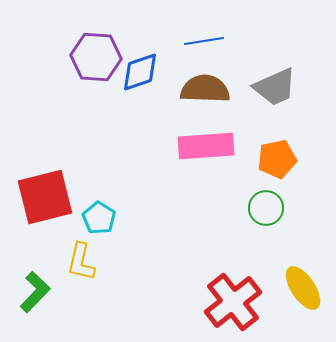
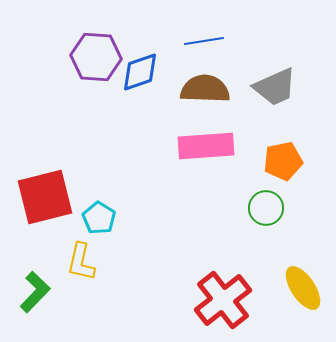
orange pentagon: moved 6 px right, 2 px down
red cross: moved 10 px left, 2 px up
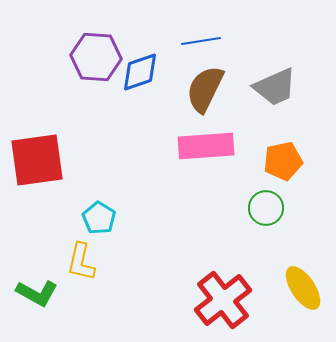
blue line: moved 3 px left
brown semicircle: rotated 66 degrees counterclockwise
red square: moved 8 px left, 37 px up; rotated 6 degrees clockwise
green L-shape: moved 2 px right, 1 px down; rotated 75 degrees clockwise
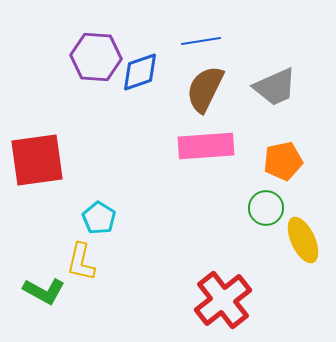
yellow ellipse: moved 48 px up; rotated 9 degrees clockwise
green L-shape: moved 7 px right, 2 px up
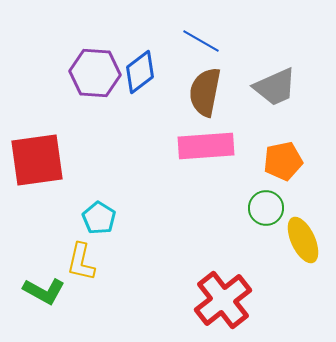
blue line: rotated 39 degrees clockwise
purple hexagon: moved 1 px left, 16 px down
blue diamond: rotated 18 degrees counterclockwise
brown semicircle: moved 3 px down; rotated 15 degrees counterclockwise
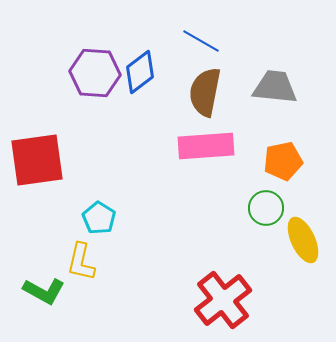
gray trapezoid: rotated 150 degrees counterclockwise
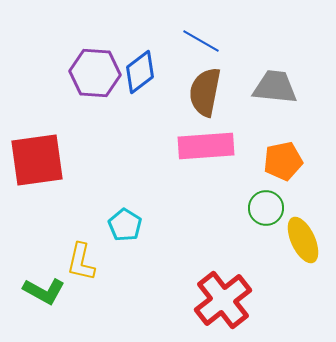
cyan pentagon: moved 26 px right, 7 px down
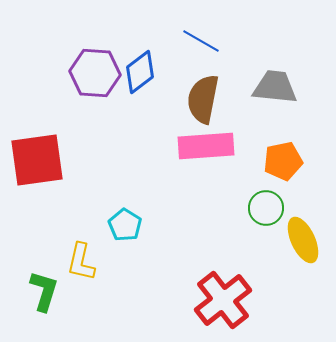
brown semicircle: moved 2 px left, 7 px down
green L-shape: rotated 102 degrees counterclockwise
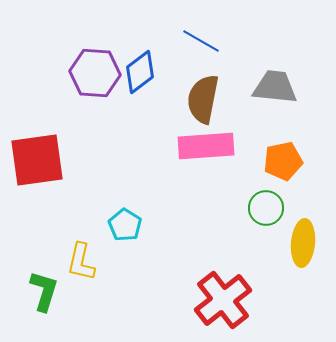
yellow ellipse: moved 3 px down; rotated 30 degrees clockwise
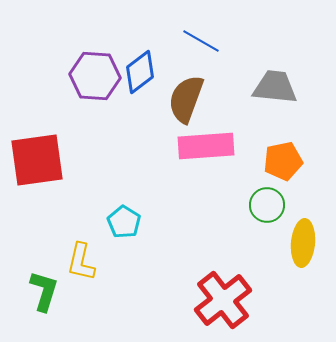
purple hexagon: moved 3 px down
brown semicircle: moved 17 px left; rotated 9 degrees clockwise
green circle: moved 1 px right, 3 px up
cyan pentagon: moved 1 px left, 3 px up
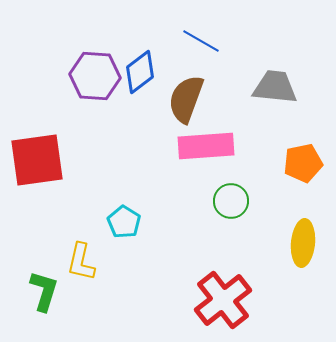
orange pentagon: moved 20 px right, 2 px down
green circle: moved 36 px left, 4 px up
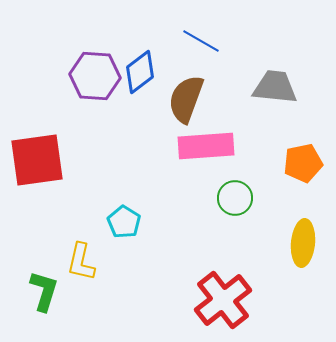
green circle: moved 4 px right, 3 px up
